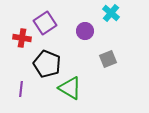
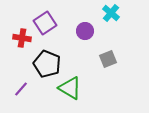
purple line: rotated 35 degrees clockwise
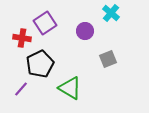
black pentagon: moved 7 px left; rotated 24 degrees clockwise
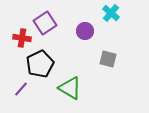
gray square: rotated 36 degrees clockwise
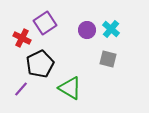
cyan cross: moved 16 px down
purple circle: moved 2 px right, 1 px up
red cross: rotated 18 degrees clockwise
